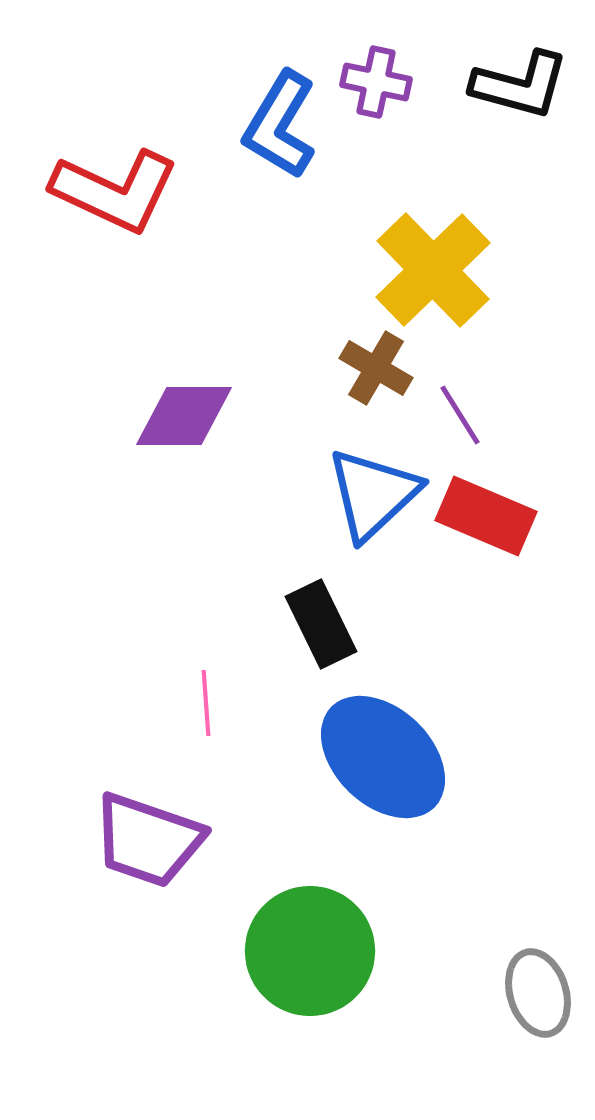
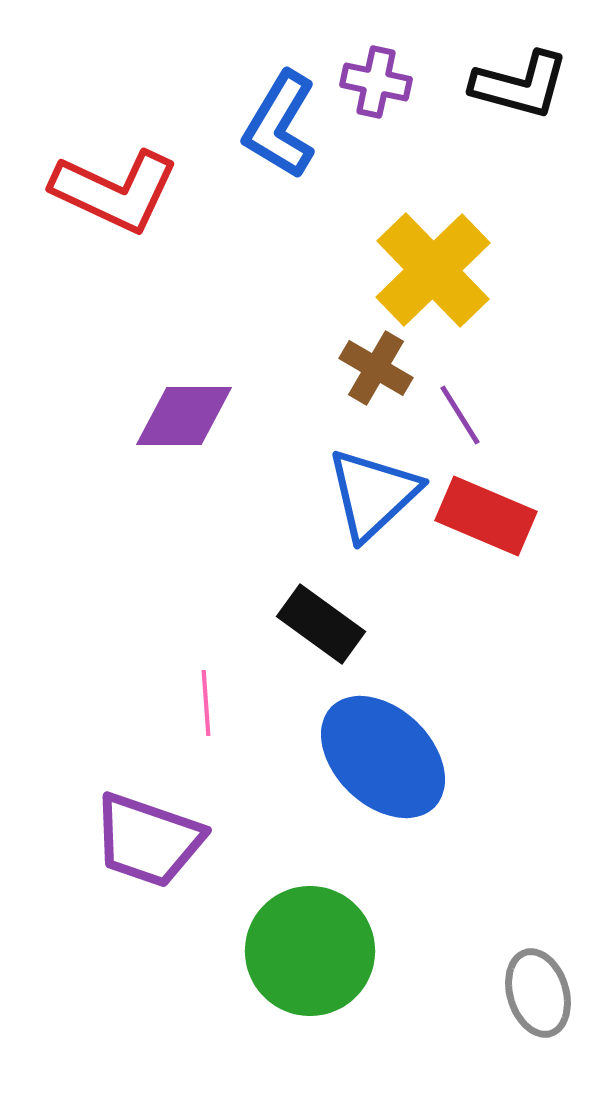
black rectangle: rotated 28 degrees counterclockwise
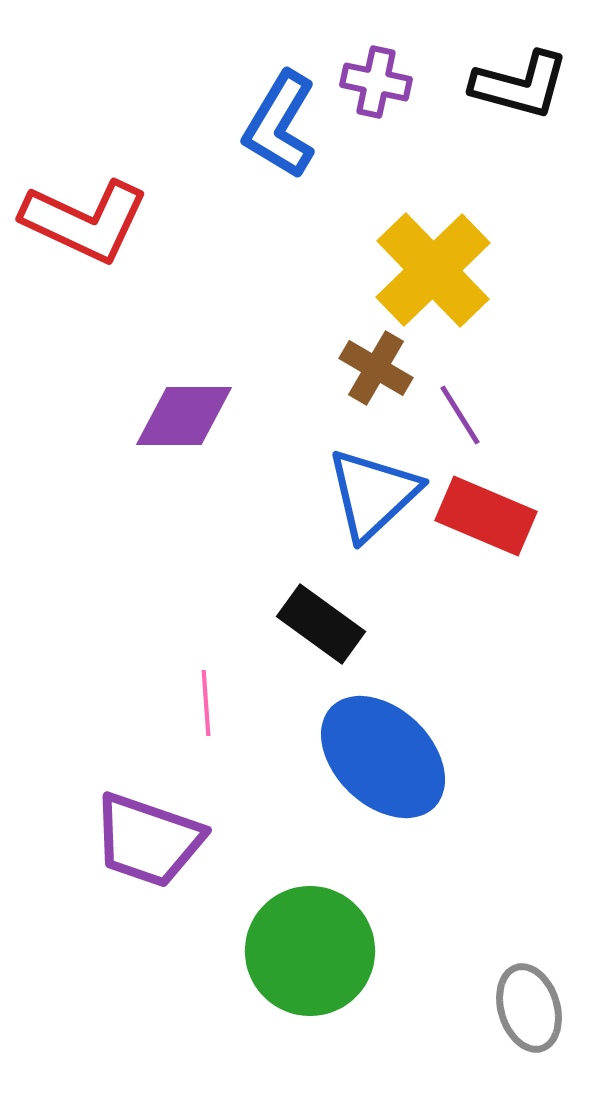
red L-shape: moved 30 px left, 30 px down
gray ellipse: moved 9 px left, 15 px down
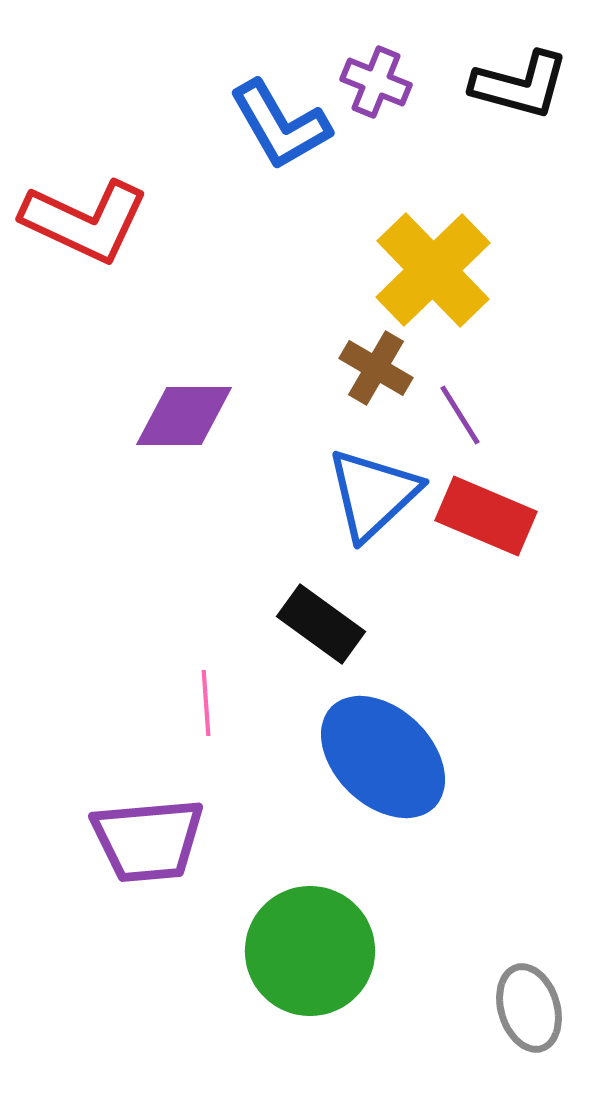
purple cross: rotated 10 degrees clockwise
blue L-shape: rotated 61 degrees counterclockwise
purple trapezoid: rotated 24 degrees counterclockwise
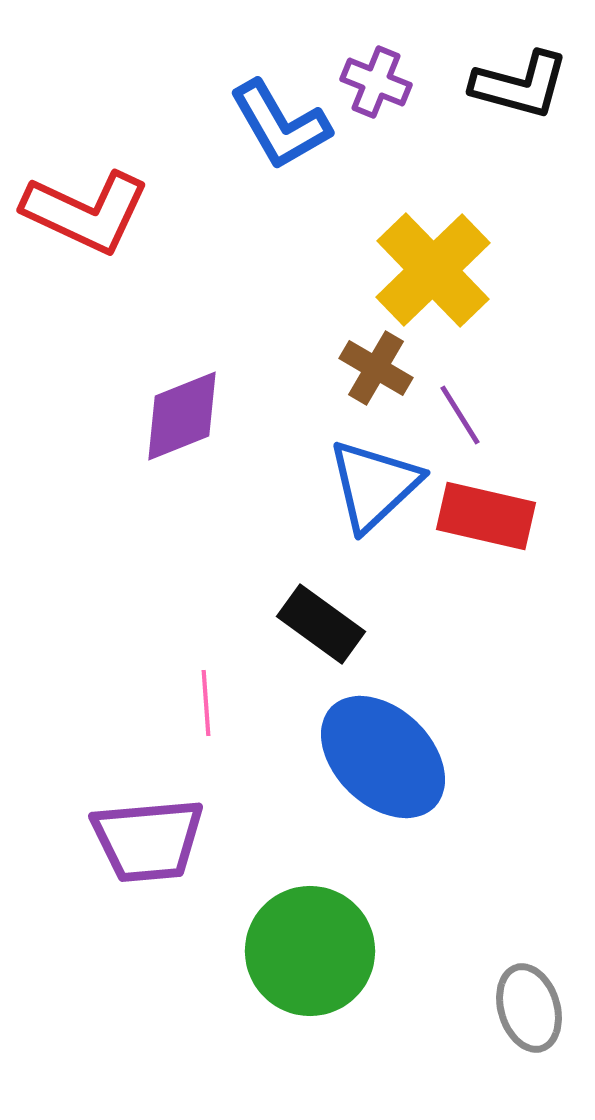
red L-shape: moved 1 px right, 9 px up
purple diamond: moved 2 px left; rotated 22 degrees counterclockwise
blue triangle: moved 1 px right, 9 px up
red rectangle: rotated 10 degrees counterclockwise
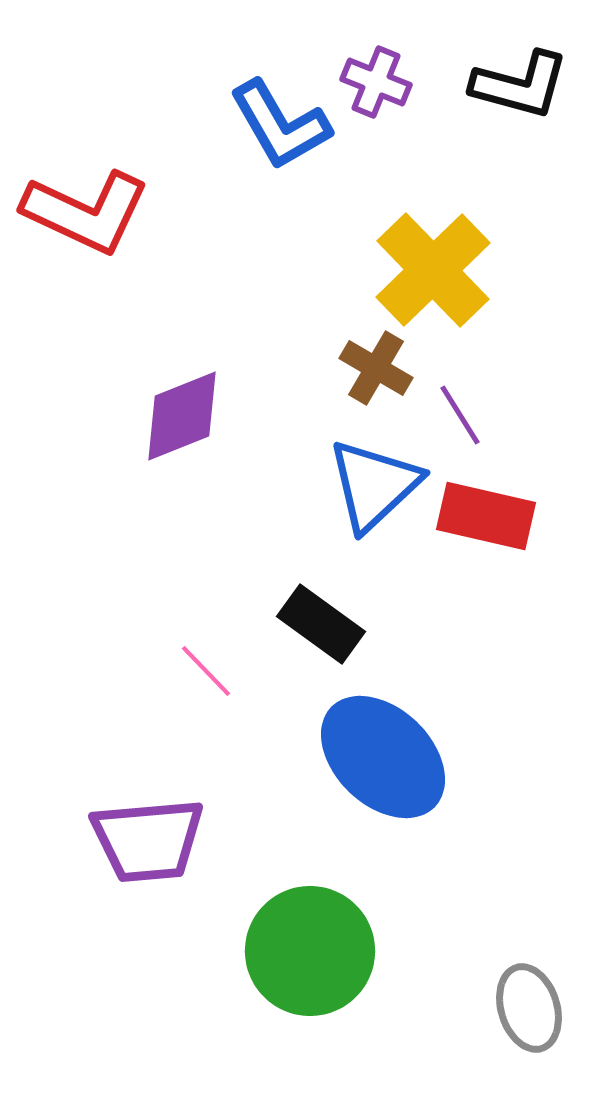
pink line: moved 32 px up; rotated 40 degrees counterclockwise
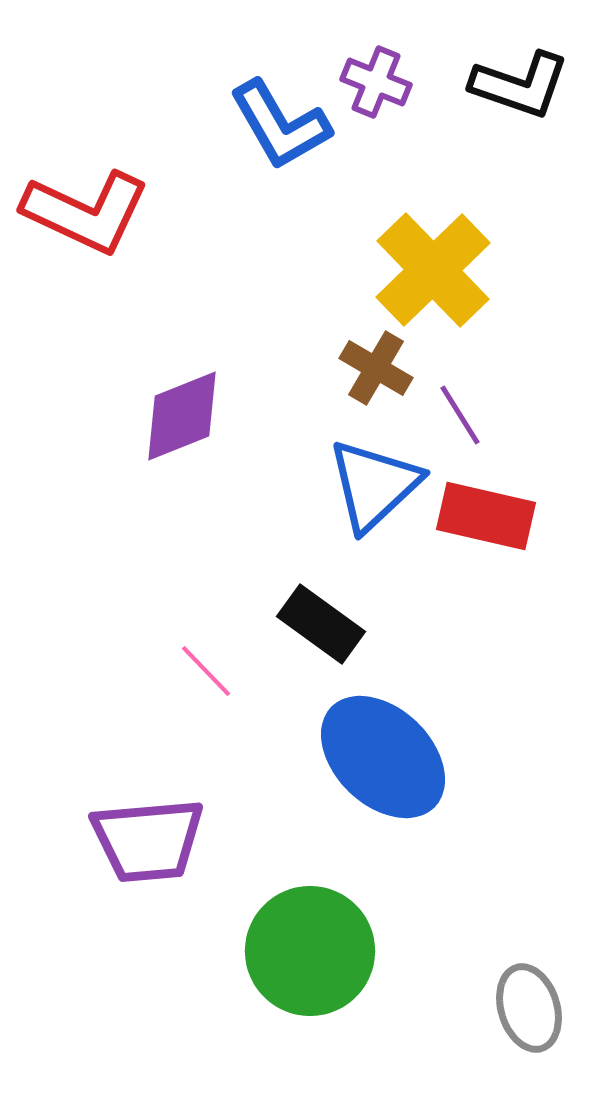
black L-shape: rotated 4 degrees clockwise
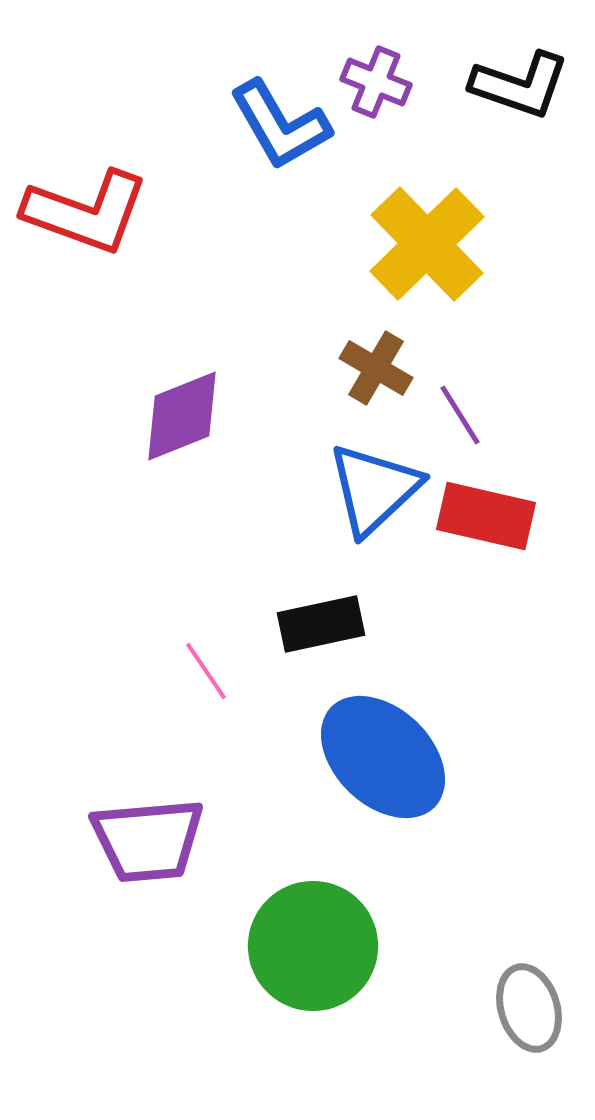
red L-shape: rotated 5 degrees counterclockwise
yellow cross: moved 6 px left, 26 px up
blue triangle: moved 4 px down
black rectangle: rotated 48 degrees counterclockwise
pink line: rotated 10 degrees clockwise
green circle: moved 3 px right, 5 px up
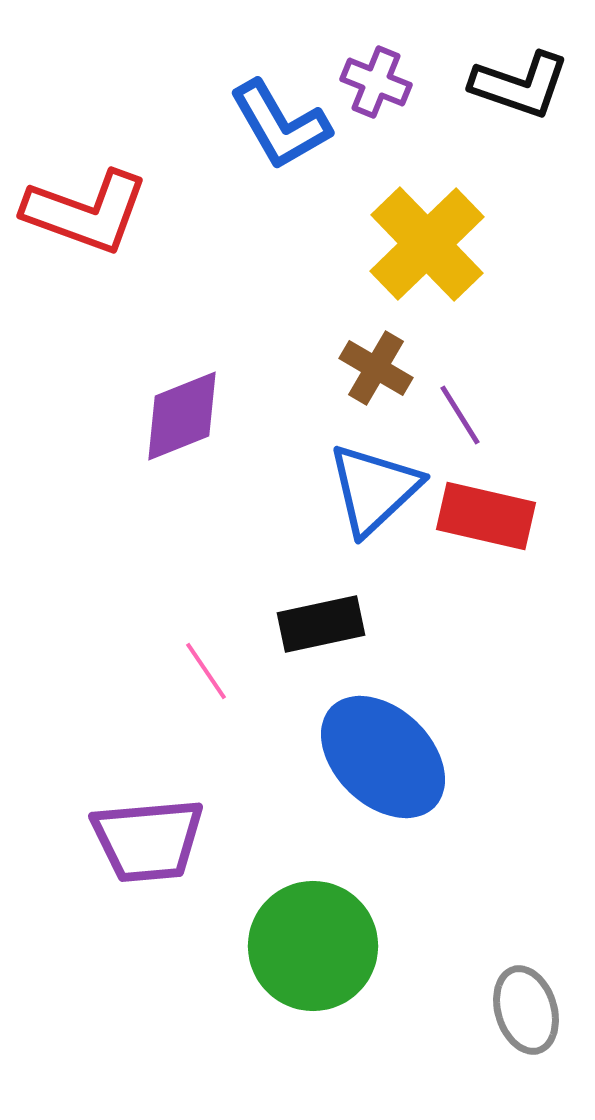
gray ellipse: moved 3 px left, 2 px down
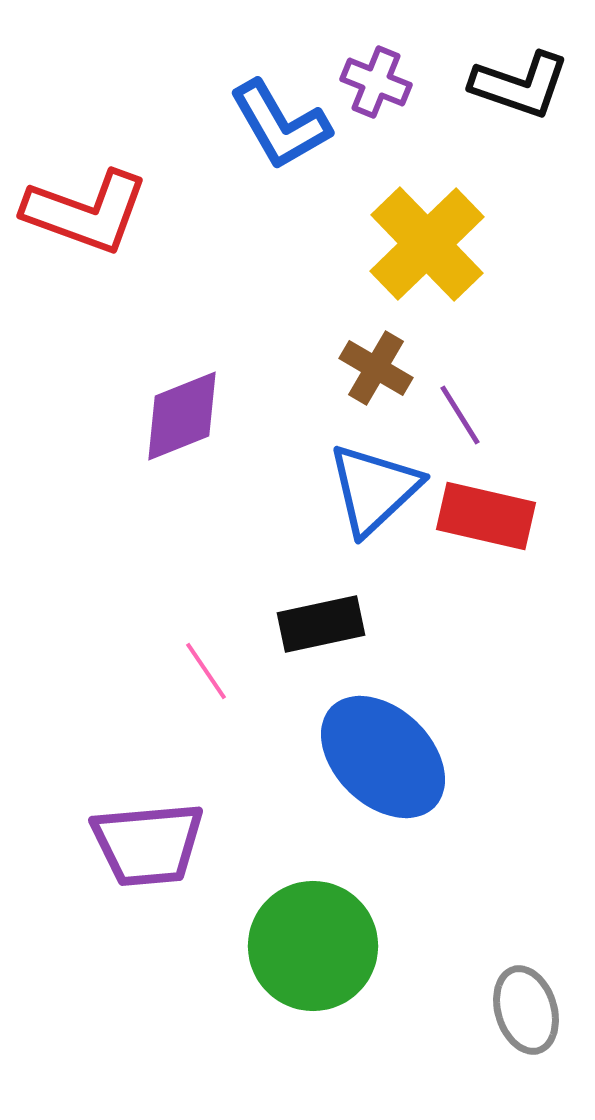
purple trapezoid: moved 4 px down
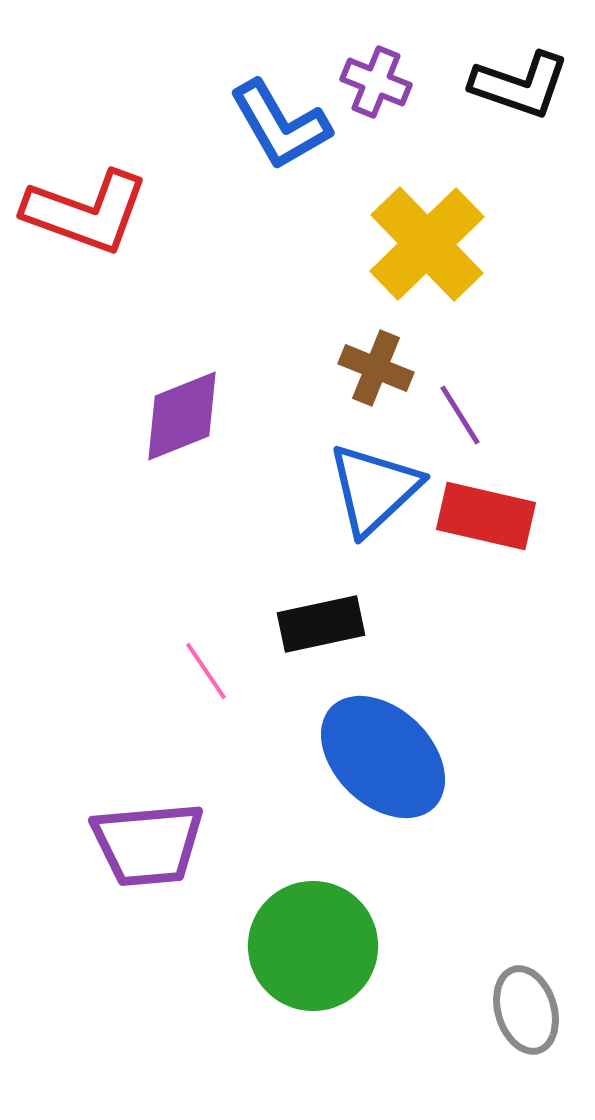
brown cross: rotated 8 degrees counterclockwise
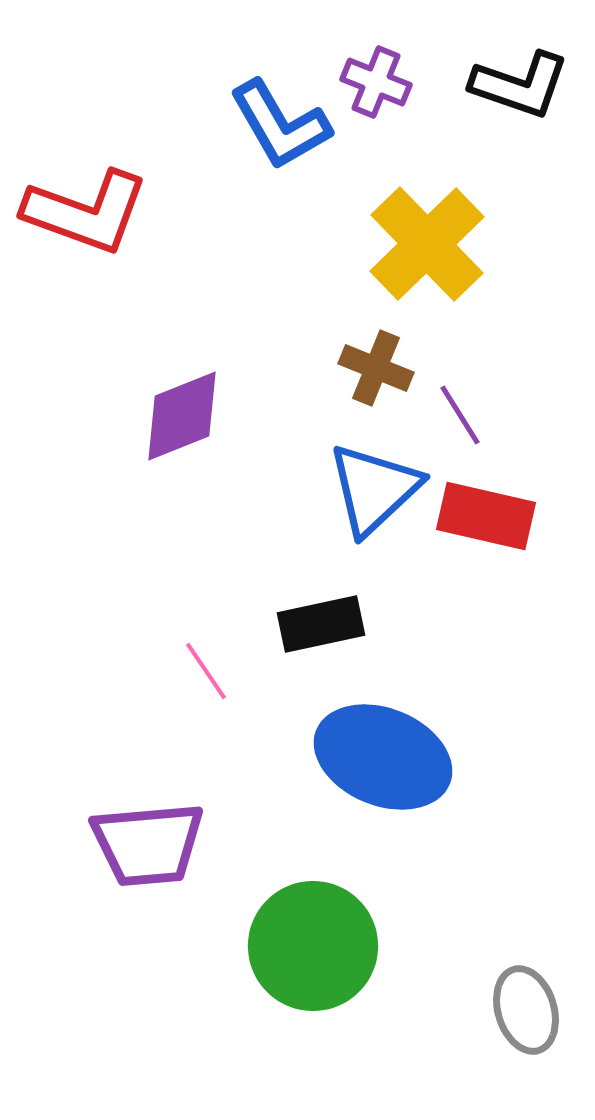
blue ellipse: rotated 22 degrees counterclockwise
